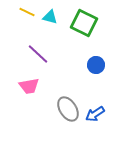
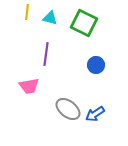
yellow line: rotated 70 degrees clockwise
cyan triangle: moved 1 px down
purple line: moved 8 px right; rotated 55 degrees clockwise
gray ellipse: rotated 20 degrees counterclockwise
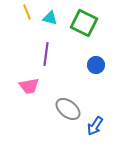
yellow line: rotated 28 degrees counterclockwise
blue arrow: moved 12 px down; rotated 24 degrees counterclockwise
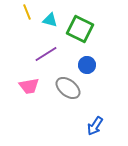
cyan triangle: moved 2 px down
green square: moved 4 px left, 6 px down
purple line: rotated 50 degrees clockwise
blue circle: moved 9 px left
gray ellipse: moved 21 px up
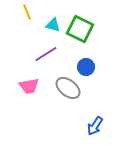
cyan triangle: moved 3 px right, 5 px down
blue circle: moved 1 px left, 2 px down
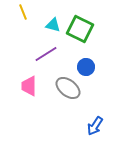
yellow line: moved 4 px left
pink trapezoid: rotated 100 degrees clockwise
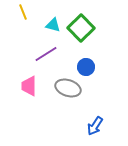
green square: moved 1 px right, 1 px up; rotated 20 degrees clockwise
gray ellipse: rotated 20 degrees counterclockwise
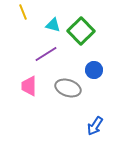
green square: moved 3 px down
blue circle: moved 8 px right, 3 px down
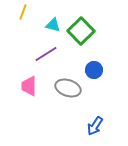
yellow line: rotated 42 degrees clockwise
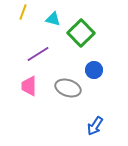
cyan triangle: moved 6 px up
green square: moved 2 px down
purple line: moved 8 px left
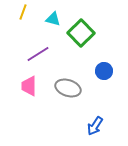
blue circle: moved 10 px right, 1 px down
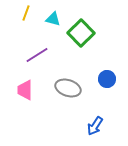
yellow line: moved 3 px right, 1 px down
purple line: moved 1 px left, 1 px down
blue circle: moved 3 px right, 8 px down
pink trapezoid: moved 4 px left, 4 px down
